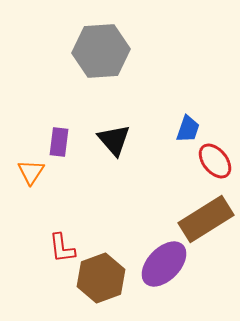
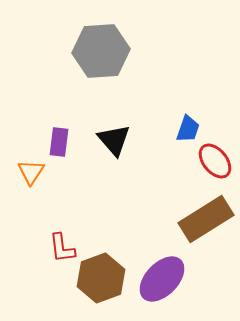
purple ellipse: moved 2 px left, 15 px down
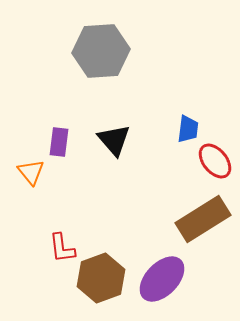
blue trapezoid: rotated 12 degrees counterclockwise
orange triangle: rotated 12 degrees counterclockwise
brown rectangle: moved 3 px left
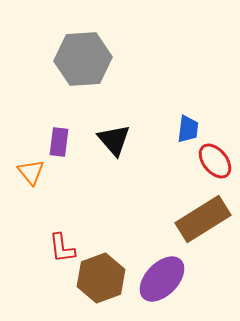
gray hexagon: moved 18 px left, 8 px down
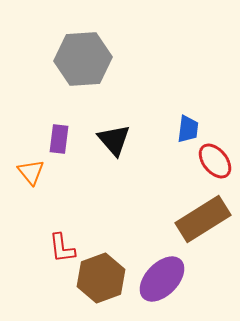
purple rectangle: moved 3 px up
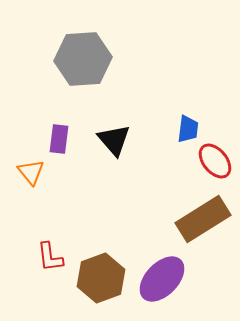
red L-shape: moved 12 px left, 9 px down
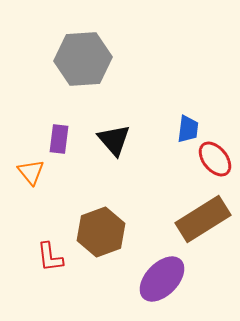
red ellipse: moved 2 px up
brown hexagon: moved 46 px up
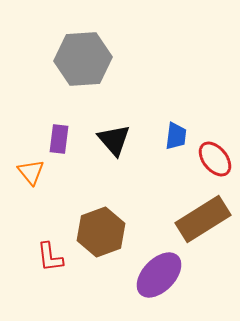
blue trapezoid: moved 12 px left, 7 px down
purple ellipse: moved 3 px left, 4 px up
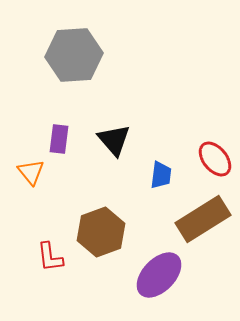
gray hexagon: moved 9 px left, 4 px up
blue trapezoid: moved 15 px left, 39 px down
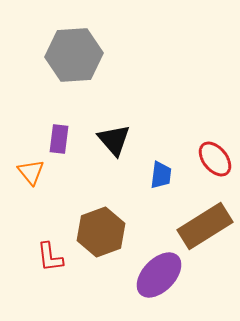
brown rectangle: moved 2 px right, 7 px down
